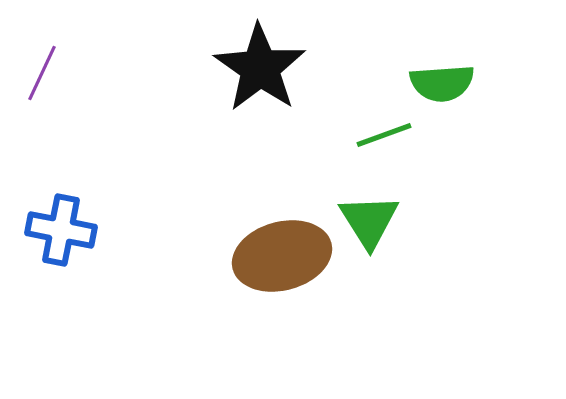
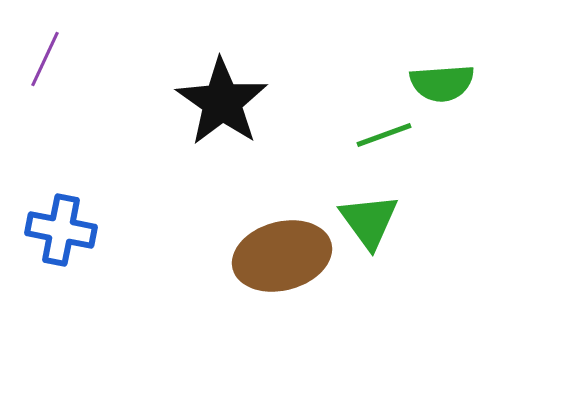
black star: moved 38 px left, 34 px down
purple line: moved 3 px right, 14 px up
green triangle: rotated 4 degrees counterclockwise
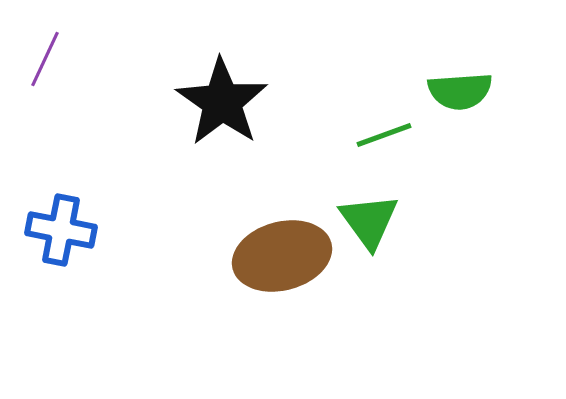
green semicircle: moved 18 px right, 8 px down
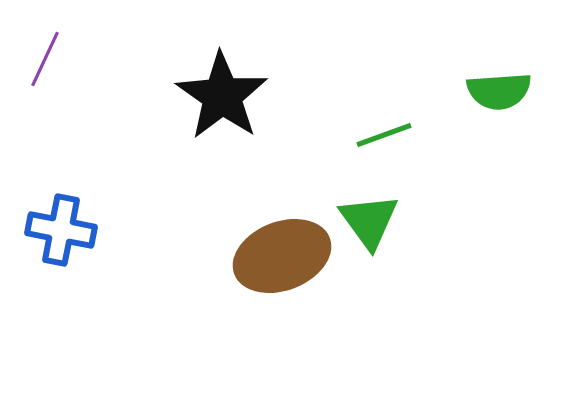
green semicircle: moved 39 px right
black star: moved 6 px up
brown ellipse: rotated 6 degrees counterclockwise
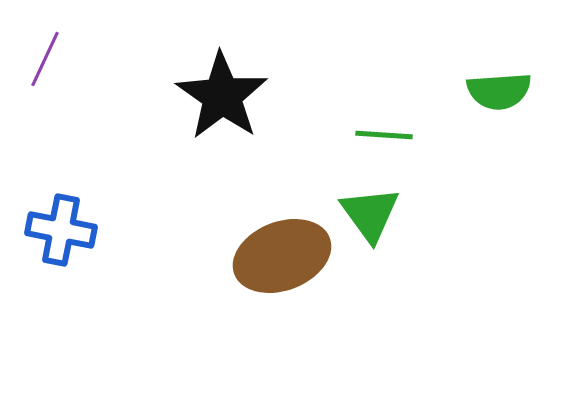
green line: rotated 24 degrees clockwise
green triangle: moved 1 px right, 7 px up
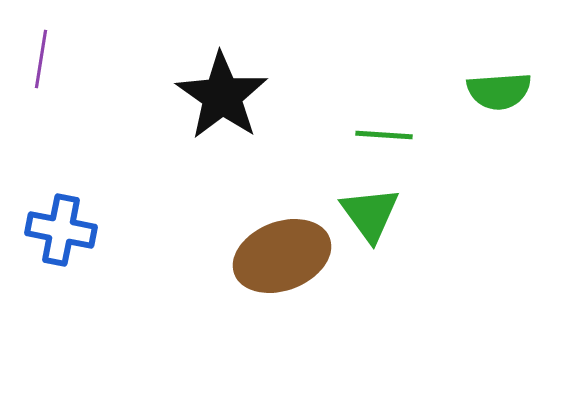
purple line: moved 4 px left; rotated 16 degrees counterclockwise
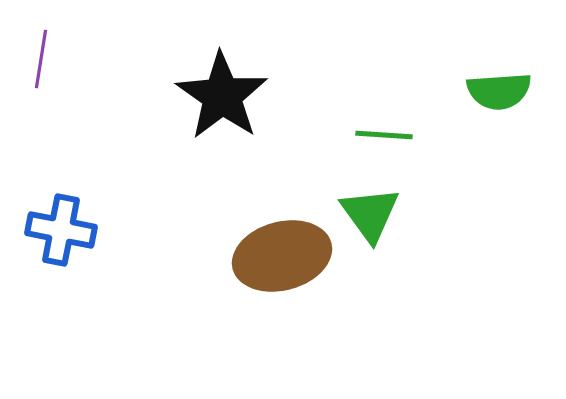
brown ellipse: rotated 6 degrees clockwise
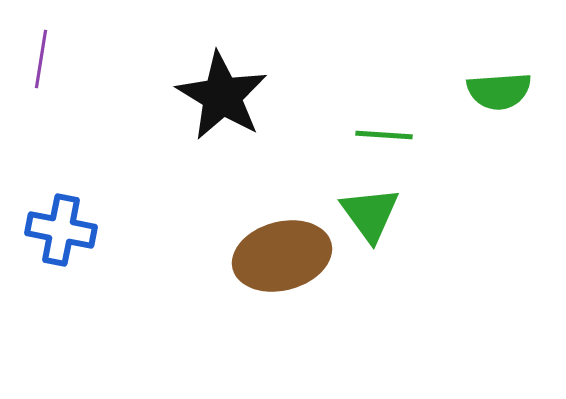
black star: rotated 4 degrees counterclockwise
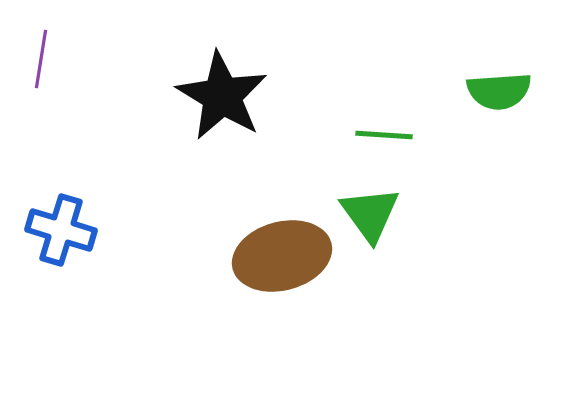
blue cross: rotated 6 degrees clockwise
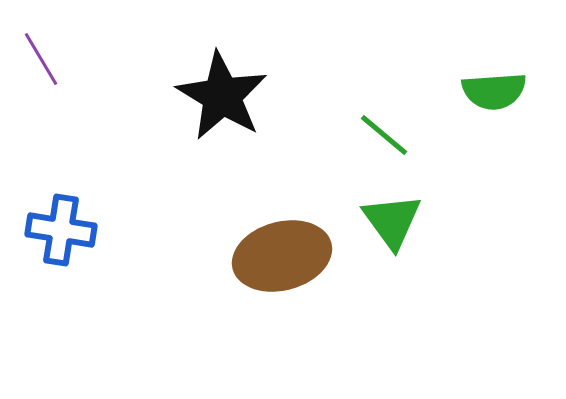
purple line: rotated 40 degrees counterclockwise
green semicircle: moved 5 px left
green line: rotated 36 degrees clockwise
green triangle: moved 22 px right, 7 px down
blue cross: rotated 8 degrees counterclockwise
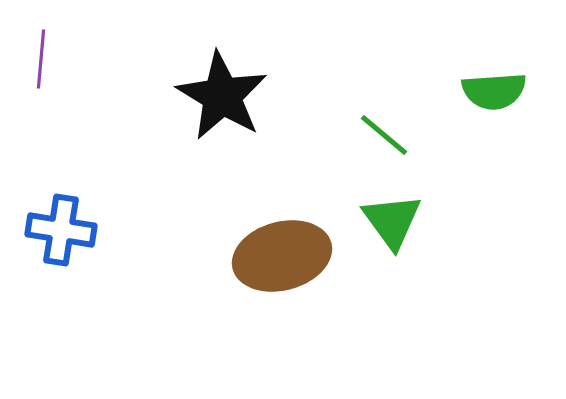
purple line: rotated 36 degrees clockwise
